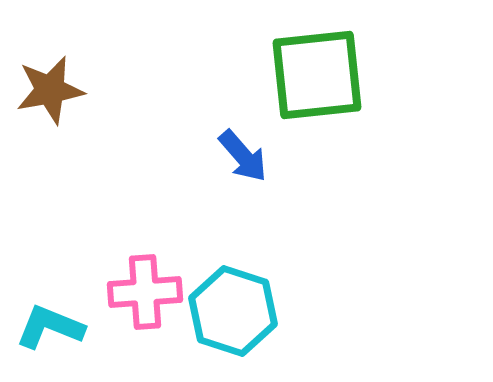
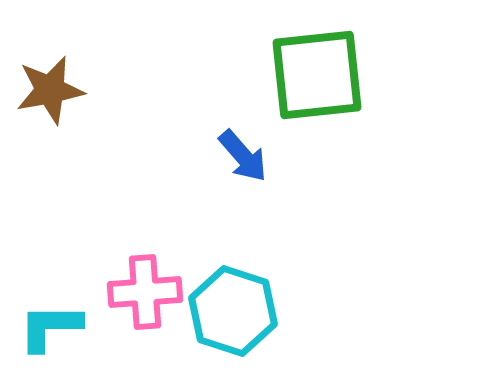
cyan L-shape: rotated 22 degrees counterclockwise
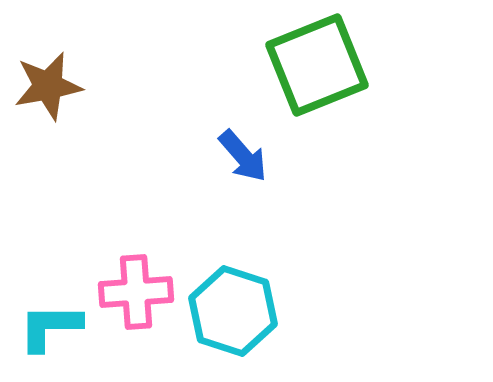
green square: moved 10 px up; rotated 16 degrees counterclockwise
brown star: moved 2 px left, 4 px up
pink cross: moved 9 px left
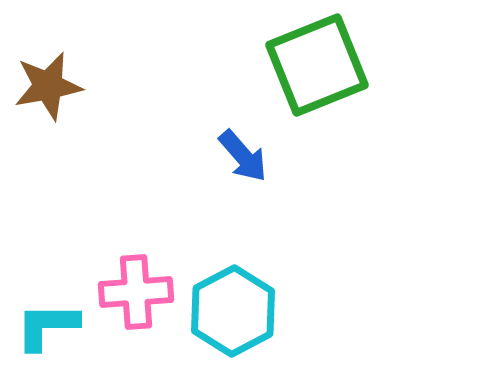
cyan hexagon: rotated 14 degrees clockwise
cyan L-shape: moved 3 px left, 1 px up
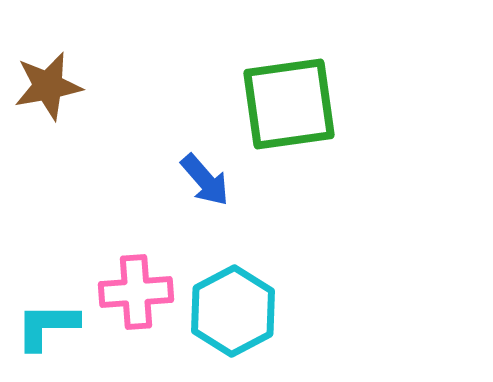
green square: moved 28 px left, 39 px down; rotated 14 degrees clockwise
blue arrow: moved 38 px left, 24 px down
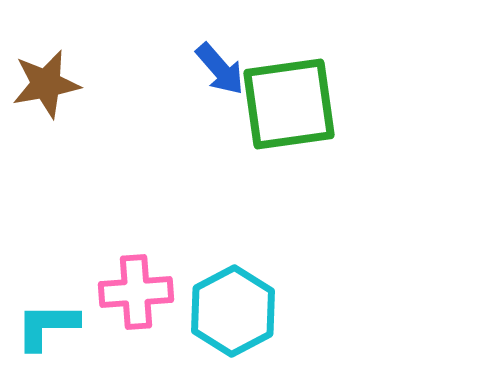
brown star: moved 2 px left, 2 px up
blue arrow: moved 15 px right, 111 px up
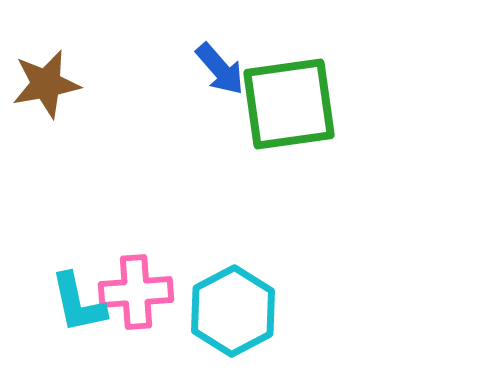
cyan L-shape: moved 31 px right, 23 px up; rotated 102 degrees counterclockwise
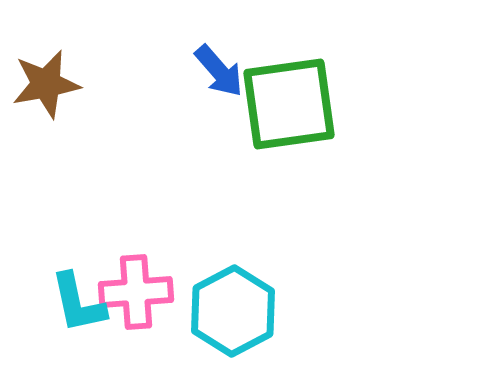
blue arrow: moved 1 px left, 2 px down
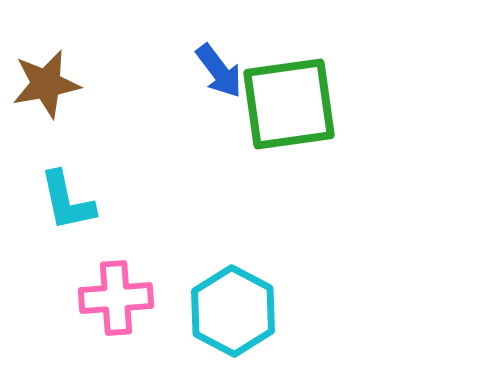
blue arrow: rotated 4 degrees clockwise
pink cross: moved 20 px left, 6 px down
cyan L-shape: moved 11 px left, 102 px up
cyan hexagon: rotated 4 degrees counterclockwise
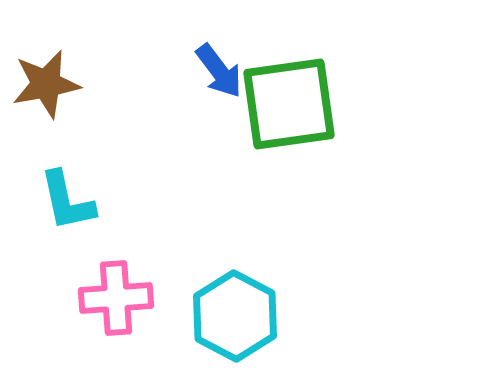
cyan hexagon: moved 2 px right, 5 px down
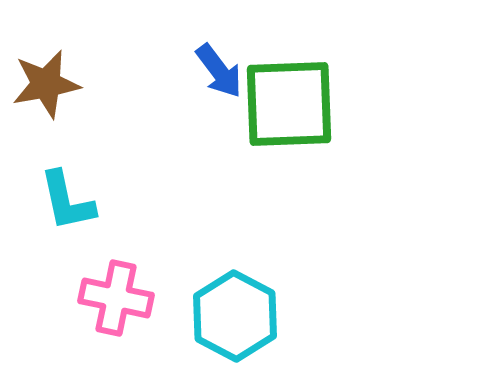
green square: rotated 6 degrees clockwise
pink cross: rotated 16 degrees clockwise
